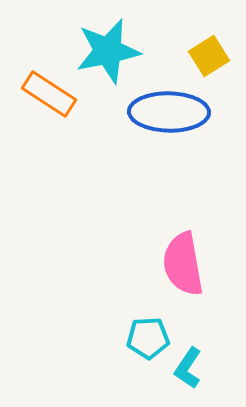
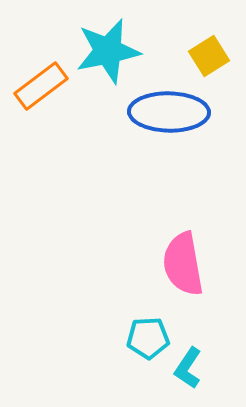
orange rectangle: moved 8 px left, 8 px up; rotated 70 degrees counterclockwise
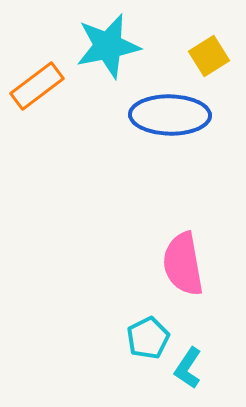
cyan star: moved 5 px up
orange rectangle: moved 4 px left
blue ellipse: moved 1 px right, 3 px down
cyan pentagon: rotated 24 degrees counterclockwise
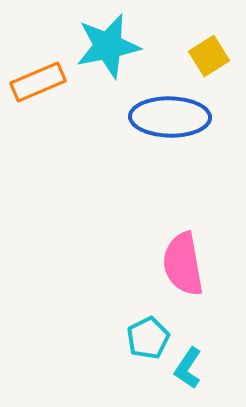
orange rectangle: moved 1 px right, 4 px up; rotated 14 degrees clockwise
blue ellipse: moved 2 px down
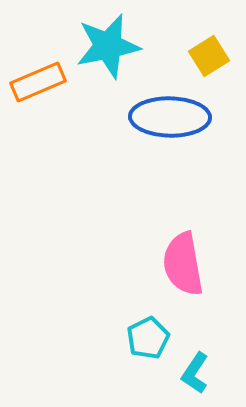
cyan L-shape: moved 7 px right, 5 px down
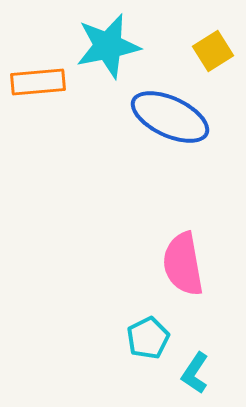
yellow square: moved 4 px right, 5 px up
orange rectangle: rotated 18 degrees clockwise
blue ellipse: rotated 24 degrees clockwise
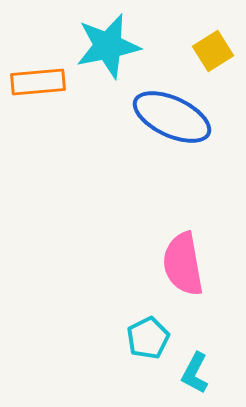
blue ellipse: moved 2 px right
cyan L-shape: rotated 6 degrees counterclockwise
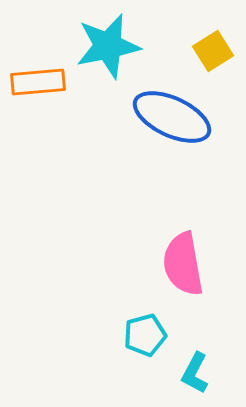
cyan pentagon: moved 3 px left, 3 px up; rotated 12 degrees clockwise
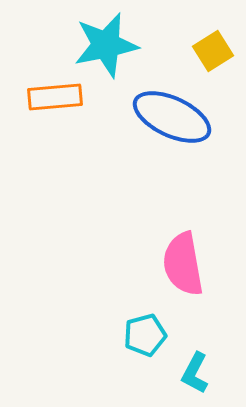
cyan star: moved 2 px left, 1 px up
orange rectangle: moved 17 px right, 15 px down
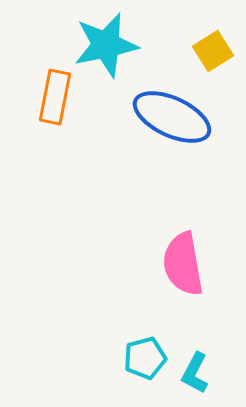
orange rectangle: rotated 74 degrees counterclockwise
cyan pentagon: moved 23 px down
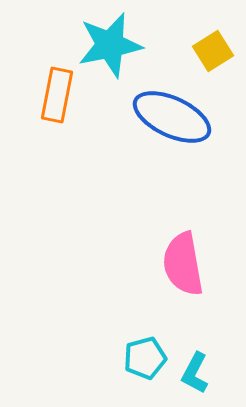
cyan star: moved 4 px right
orange rectangle: moved 2 px right, 2 px up
